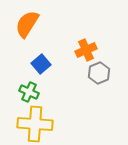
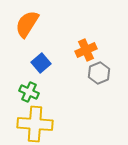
blue square: moved 1 px up
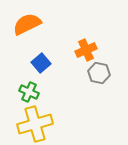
orange semicircle: rotated 32 degrees clockwise
gray hexagon: rotated 25 degrees counterclockwise
yellow cross: rotated 20 degrees counterclockwise
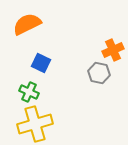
orange cross: moved 27 px right
blue square: rotated 24 degrees counterclockwise
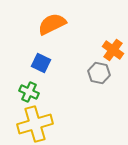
orange semicircle: moved 25 px right
orange cross: rotated 30 degrees counterclockwise
